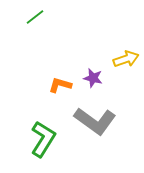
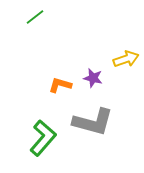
gray L-shape: moved 2 px left, 1 px down; rotated 21 degrees counterclockwise
green L-shape: moved 1 px up; rotated 9 degrees clockwise
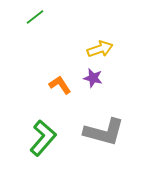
yellow arrow: moved 26 px left, 10 px up
orange L-shape: rotated 40 degrees clockwise
gray L-shape: moved 11 px right, 10 px down
